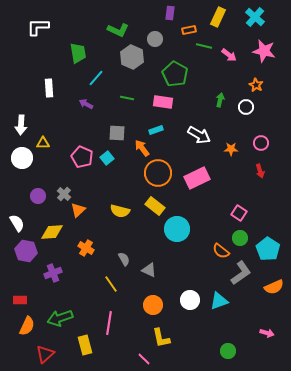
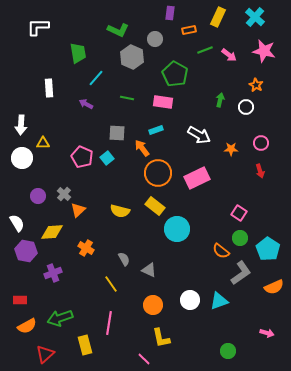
green line at (204, 46): moved 1 px right, 4 px down; rotated 35 degrees counterclockwise
orange semicircle at (27, 326): rotated 36 degrees clockwise
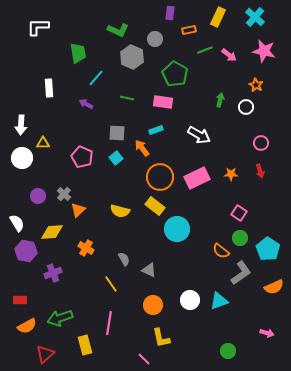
orange star at (231, 149): moved 25 px down
cyan square at (107, 158): moved 9 px right
orange circle at (158, 173): moved 2 px right, 4 px down
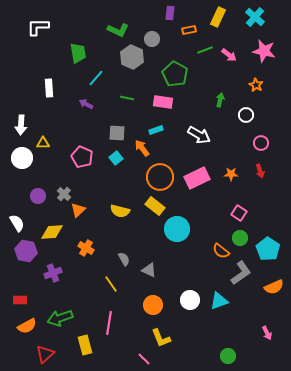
gray circle at (155, 39): moved 3 px left
white circle at (246, 107): moved 8 px down
pink arrow at (267, 333): rotated 48 degrees clockwise
yellow L-shape at (161, 338): rotated 10 degrees counterclockwise
green circle at (228, 351): moved 5 px down
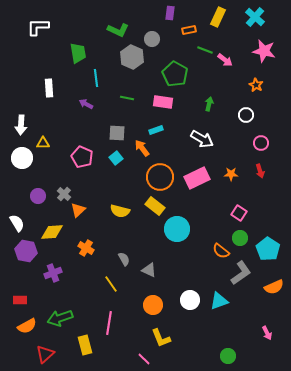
green line at (205, 50): rotated 42 degrees clockwise
pink arrow at (229, 55): moved 4 px left, 5 px down
cyan line at (96, 78): rotated 48 degrees counterclockwise
green arrow at (220, 100): moved 11 px left, 4 px down
white arrow at (199, 135): moved 3 px right, 4 px down
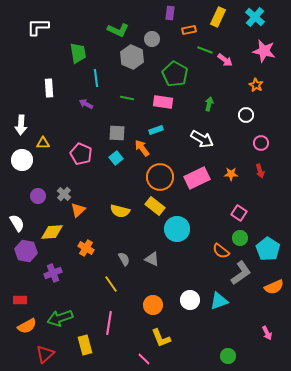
pink pentagon at (82, 157): moved 1 px left, 3 px up
white circle at (22, 158): moved 2 px down
gray triangle at (149, 270): moved 3 px right, 11 px up
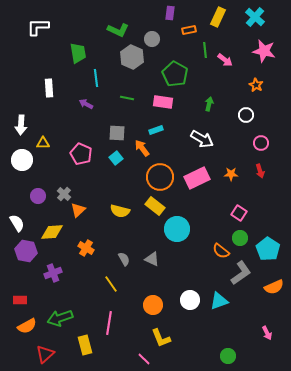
green line at (205, 50): rotated 63 degrees clockwise
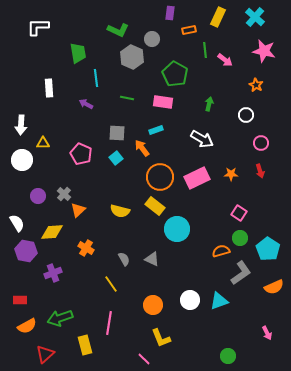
orange semicircle at (221, 251): rotated 126 degrees clockwise
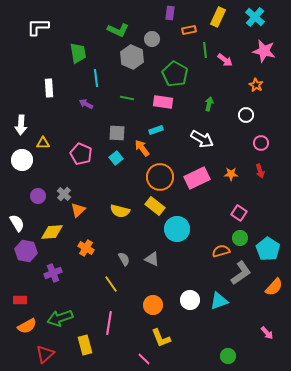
orange semicircle at (274, 287): rotated 24 degrees counterclockwise
pink arrow at (267, 333): rotated 16 degrees counterclockwise
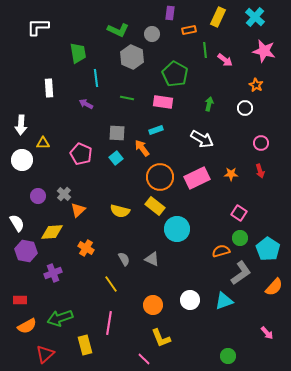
gray circle at (152, 39): moved 5 px up
white circle at (246, 115): moved 1 px left, 7 px up
cyan triangle at (219, 301): moved 5 px right
